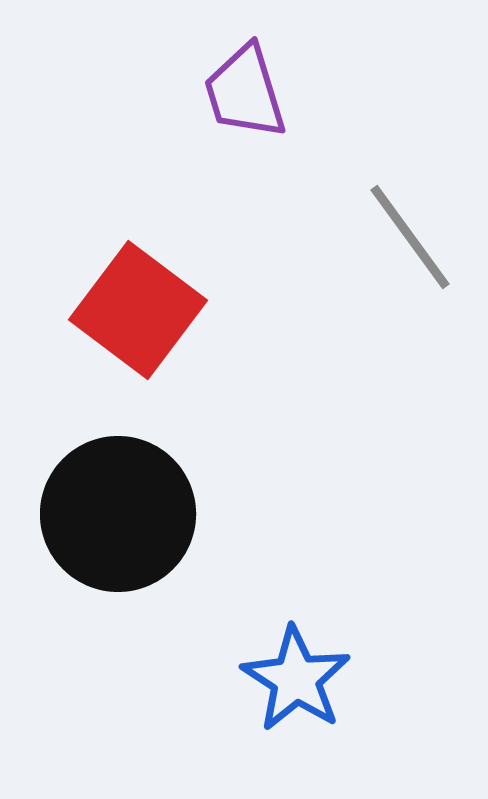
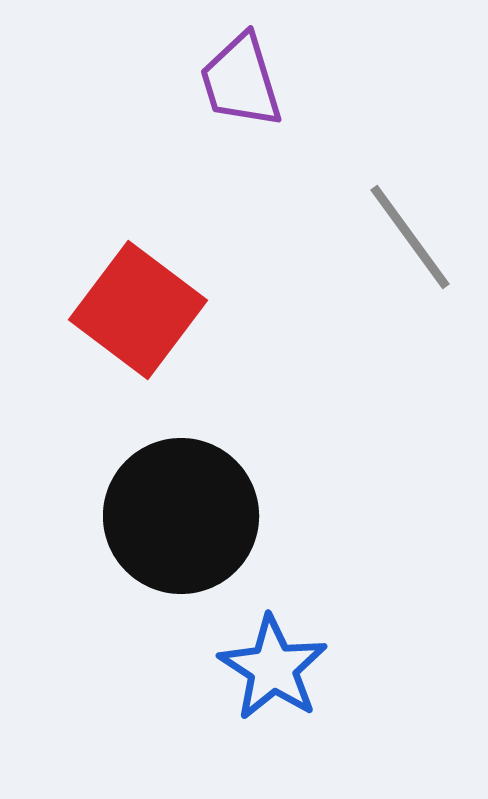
purple trapezoid: moved 4 px left, 11 px up
black circle: moved 63 px right, 2 px down
blue star: moved 23 px left, 11 px up
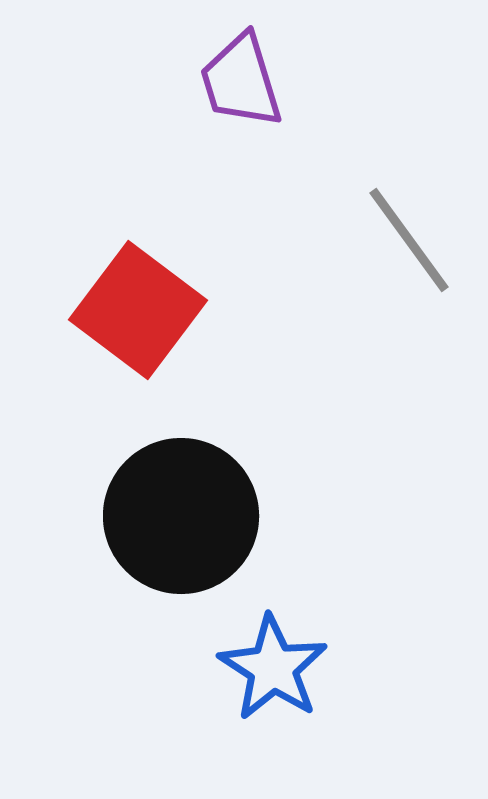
gray line: moved 1 px left, 3 px down
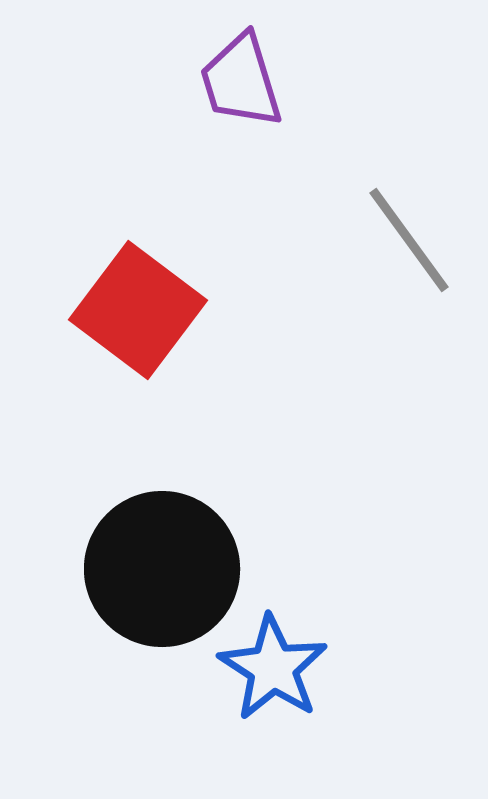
black circle: moved 19 px left, 53 px down
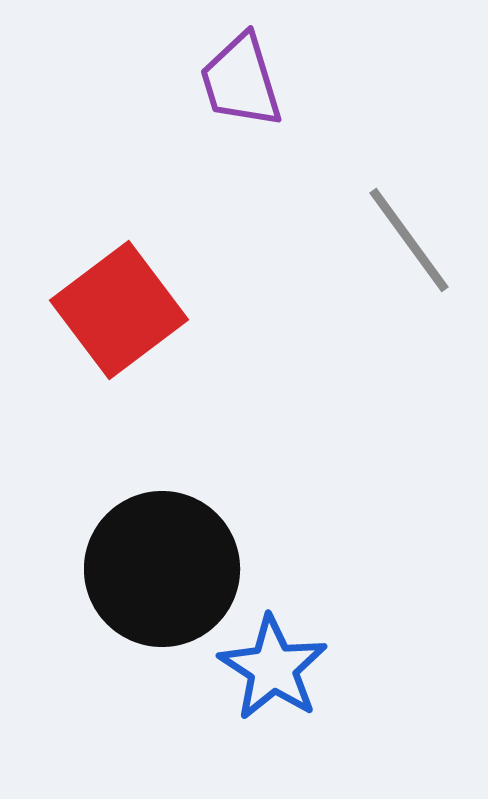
red square: moved 19 px left; rotated 16 degrees clockwise
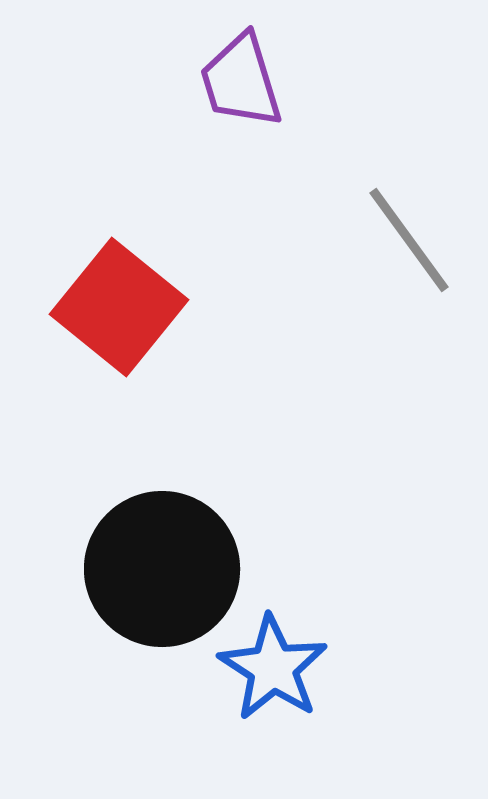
red square: moved 3 px up; rotated 14 degrees counterclockwise
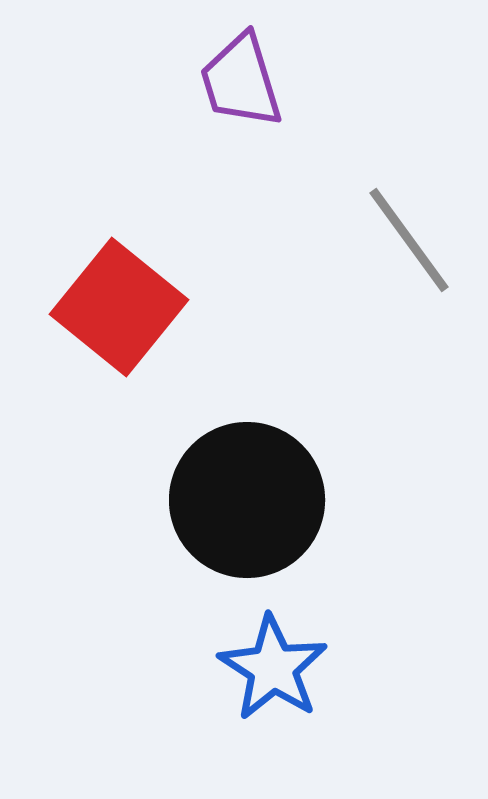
black circle: moved 85 px right, 69 px up
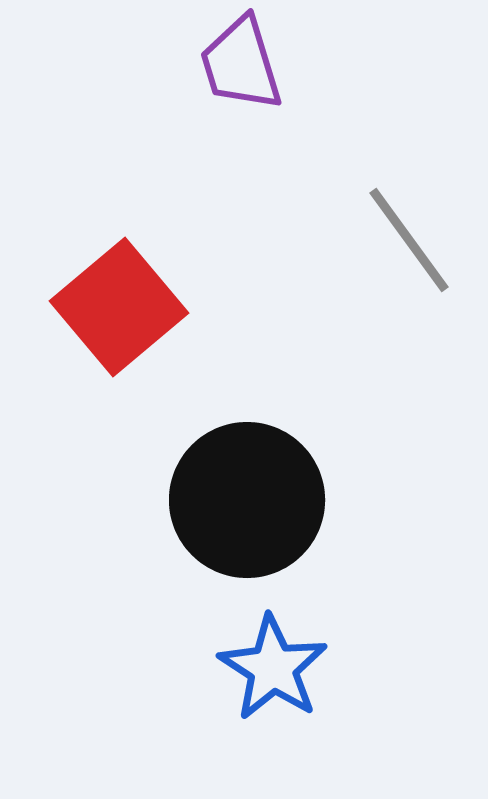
purple trapezoid: moved 17 px up
red square: rotated 11 degrees clockwise
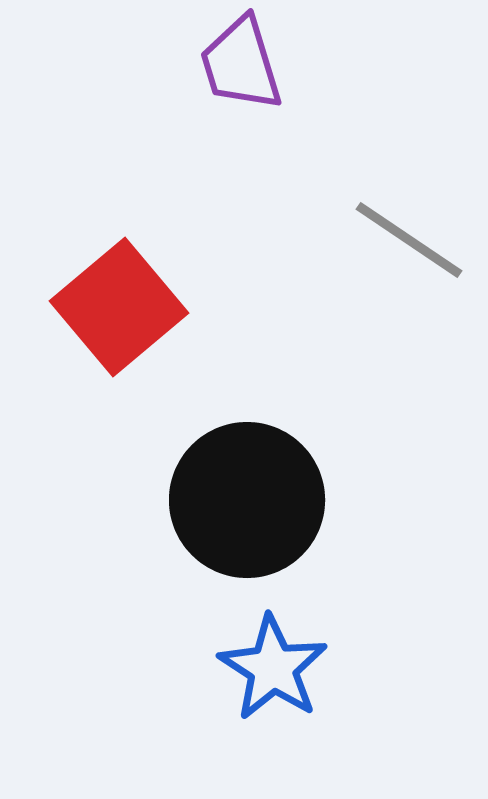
gray line: rotated 20 degrees counterclockwise
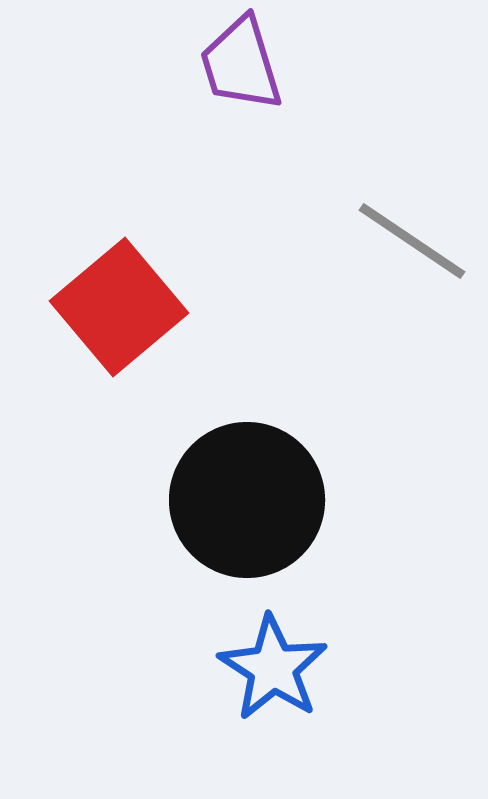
gray line: moved 3 px right, 1 px down
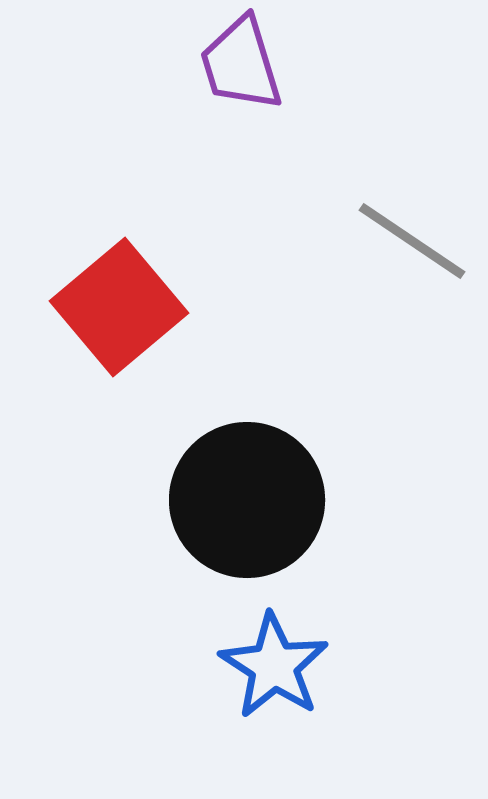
blue star: moved 1 px right, 2 px up
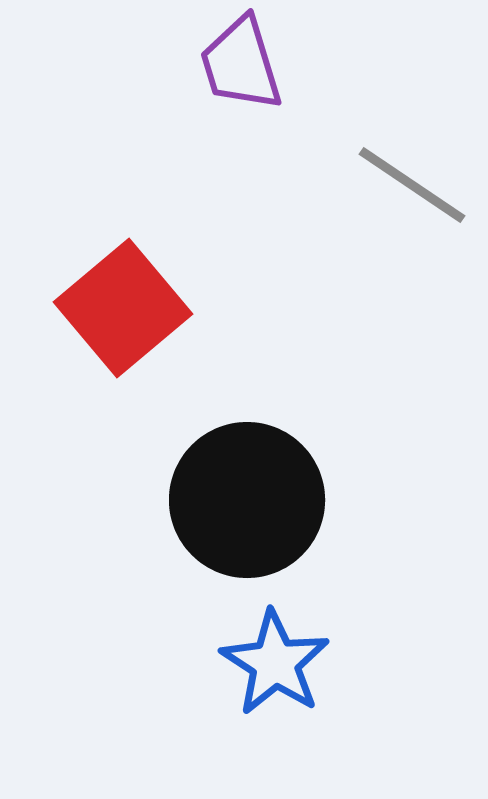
gray line: moved 56 px up
red square: moved 4 px right, 1 px down
blue star: moved 1 px right, 3 px up
